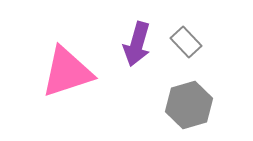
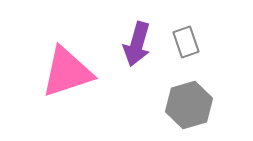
gray rectangle: rotated 24 degrees clockwise
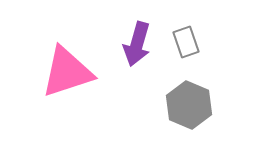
gray hexagon: rotated 21 degrees counterclockwise
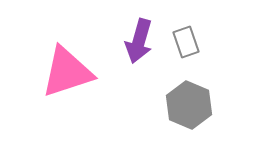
purple arrow: moved 2 px right, 3 px up
